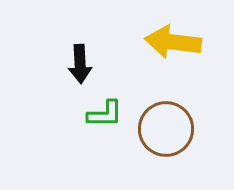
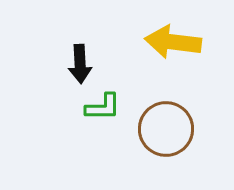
green L-shape: moved 2 px left, 7 px up
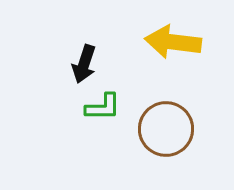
black arrow: moved 4 px right; rotated 21 degrees clockwise
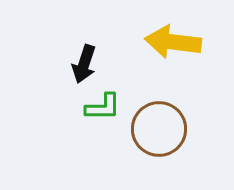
brown circle: moved 7 px left
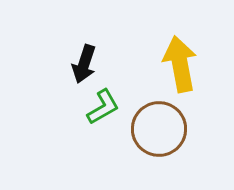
yellow arrow: moved 7 px right, 22 px down; rotated 72 degrees clockwise
green L-shape: rotated 30 degrees counterclockwise
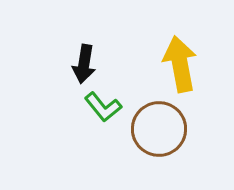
black arrow: rotated 9 degrees counterclockwise
green L-shape: rotated 81 degrees clockwise
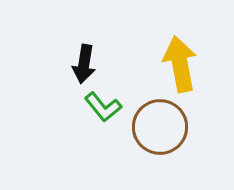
brown circle: moved 1 px right, 2 px up
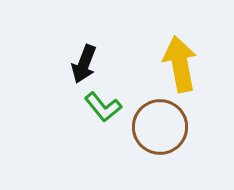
black arrow: rotated 12 degrees clockwise
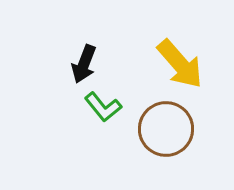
yellow arrow: rotated 150 degrees clockwise
brown circle: moved 6 px right, 2 px down
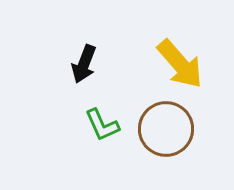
green L-shape: moved 1 px left, 18 px down; rotated 15 degrees clockwise
